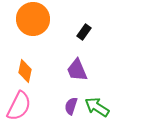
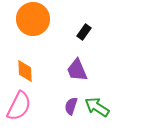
orange diamond: rotated 15 degrees counterclockwise
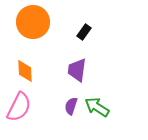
orange circle: moved 3 px down
purple trapezoid: rotated 30 degrees clockwise
pink semicircle: moved 1 px down
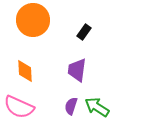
orange circle: moved 2 px up
pink semicircle: rotated 88 degrees clockwise
